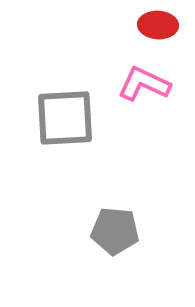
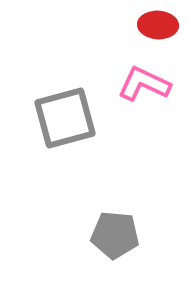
gray square: rotated 12 degrees counterclockwise
gray pentagon: moved 4 px down
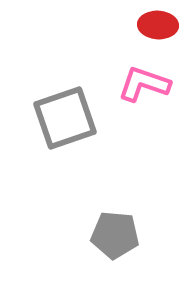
pink L-shape: rotated 6 degrees counterclockwise
gray square: rotated 4 degrees counterclockwise
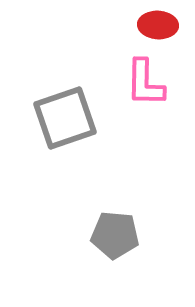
pink L-shape: moved 1 px right, 1 px up; rotated 108 degrees counterclockwise
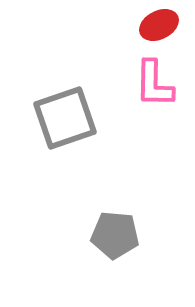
red ellipse: moved 1 px right; rotated 30 degrees counterclockwise
pink L-shape: moved 9 px right, 1 px down
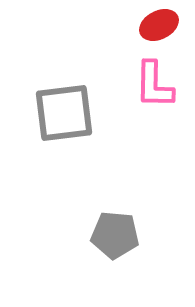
pink L-shape: moved 1 px down
gray square: moved 1 px left, 5 px up; rotated 12 degrees clockwise
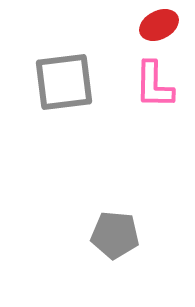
gray square: moved 31 px up
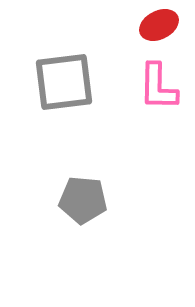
pink L-shape: moved 4 px right, 2 px down
gray pentagon: moved 32 px left, 35 px up
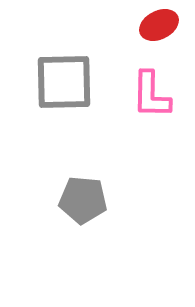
gray square: rotated 6 degrees clockwise
pink L-shape: moved 7 px left, 8 px down
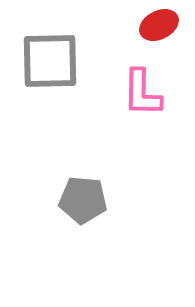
gray square: moved 14 px left, 21 px up
pink L-shape: moved 9 px left, 2 px up
